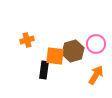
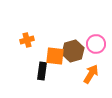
black rectangle: moved 2 px left, 1 px down
orange arrow: moved 5 px left, 1 px up
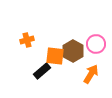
brown hexagon: rotated 15 degrees counterclockwise
black rectangle: rotated 42 degrees clockwise
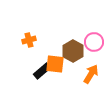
orange cross: moved 2 px right
pink circle: moved 2 px left, 2 px up
orange square: moved 8 px down
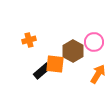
orange arrow: moved 7 px right
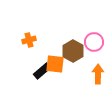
orange arrow: rotated 30 degrees counterclockwise
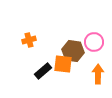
brown hexagon: rotated 20 degrees counterclockwise
orange square: moved 8 px right
black rectangle: moved 1 px right
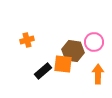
orange cross: moved 2 px left
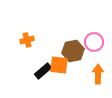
brown hexagon: rotated 20 degrees counterclockwise
orange square: moved 4 px left, 1 px down
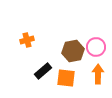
pink circle: moved 2 px right, 5 px down
orange square: moved 7 px right, 13 px down
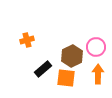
brown hexagon: moved 1 px left, 5 px down; rotated 15 degrees counterclockwise
black rectangle: moved 2 px up
